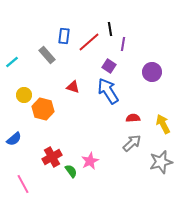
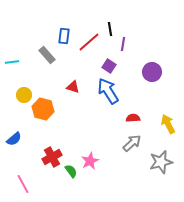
cyan line: rotated 32 degrees clockwise
yellow arrow: moved 5 px right
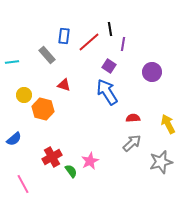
red triangle: moved 9 px left, 2 px up
blue arrow: moved 1 px left, 1 px down
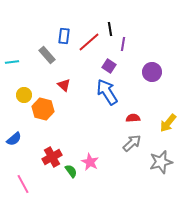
red triangle: rotated 24 degrees clockwise
yellow arrow: moved 1 px up; rotated 114 degrees counterclockwise
pink star: moved 1 px down; rotated 18 degrees counterclockwise
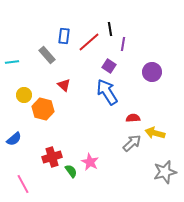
yellow arrow: moved 13 px left, 10 px down; rotated 66 degrees clockwise
red cross: rotated 12 degrees clockwise
gray star: moved 4 px right, 10 px down
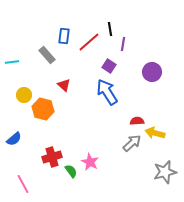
red semicircle: moved 4 px right, 3 px down
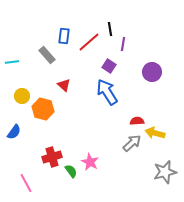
yellow circle: moved 2 px left, 1 px down
blue semicircle: moved 7 px up; rotated 14 degrees counterclockwise
pink line: moved 3 px right, 1 px up
